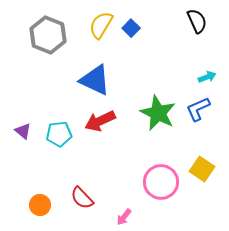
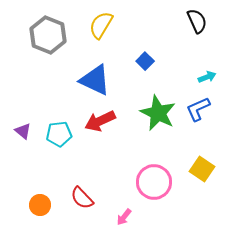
blue square: moved 14 px right, 33 px down
pink circle: moved 7 px left
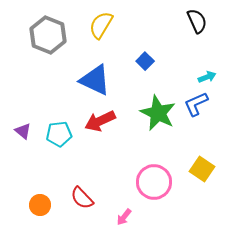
blue L-shape: moved 2 px left, 5 px up
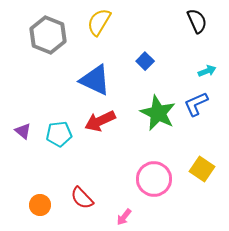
yellow semicircle: moved 2 px left, 3 px up
cyan arrow: moved 6 px up
pink circle: moved 3 px up
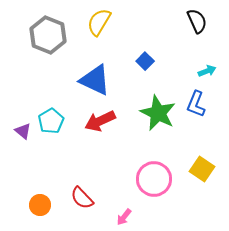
blue L-shape: rotated 44 degrees counterclockwise
cyan pentagon: moved 8 px left, 13 px up; rotated 25 degrees counterclockwise
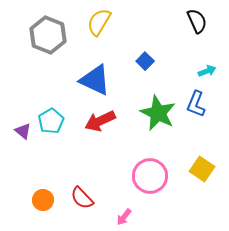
pink circle: moved 4 px left, 3 px up
orange circle: moved 3 px right, 5 px up
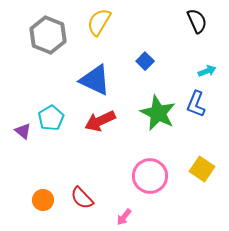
cyan pentagon: moved 3 px up
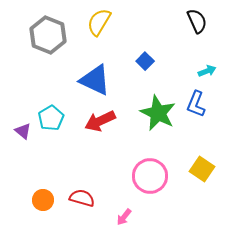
red semicircle: rotated 150 degrees clockwise
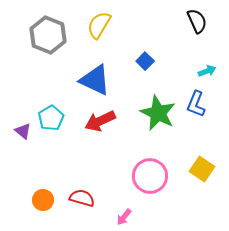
yellow semicircle: moved 3 px down
